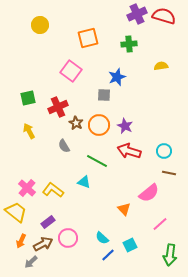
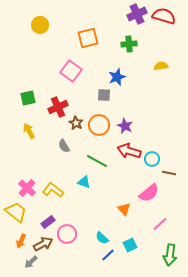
cyan circle: moved 12 px left, 8 px down
pink circle: moved 1 px left, 4 px up
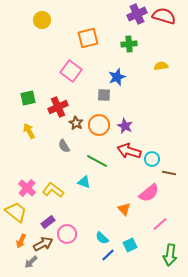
yellow circle: moved 2 px right, 5 px up
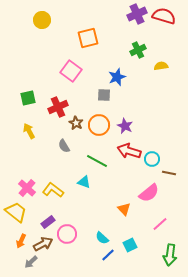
green cross: moved 9 px right, 6 px down; rotated 21 degrees counterclockwise
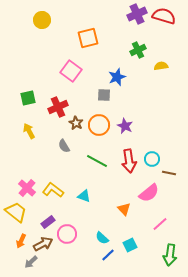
red arrow: moved 10 px down; rotated 115 degrees counterclockwise
cyan triangle: moved 14 px down
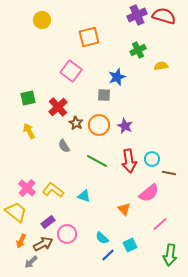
purple cross: moved 1 px down
orange square: moved 1 px right, 1 px up
red cross: rotated 18 degrees counterclockwise
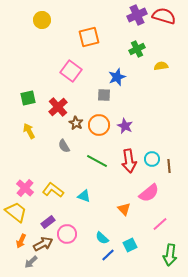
green cross: moved 1 px left, 1 px up
brown line: moved 7 px up; rotated 72 degrees clockwise
pink cross: moved 2 px left
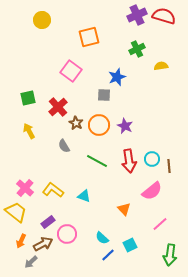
pink semicircle: moved 3 px right, 2 px up
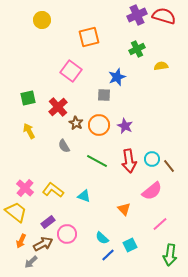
brown line: rotated 32 degrees counterclockwise
